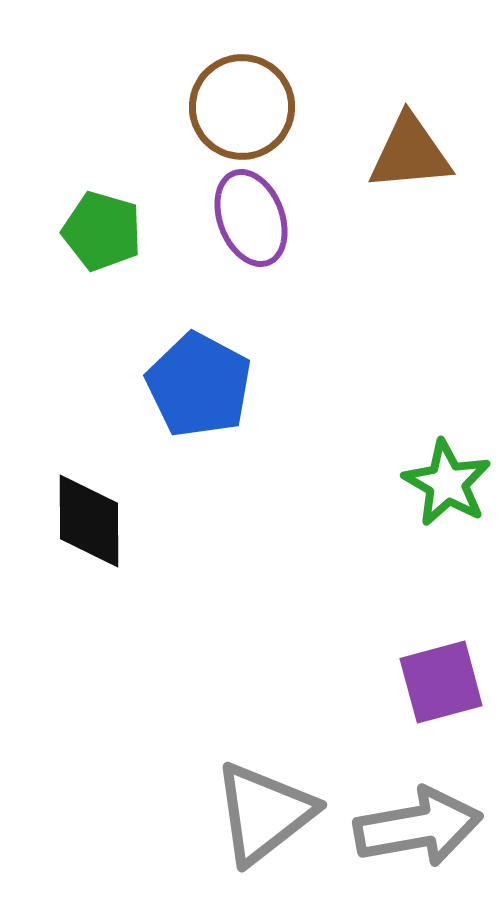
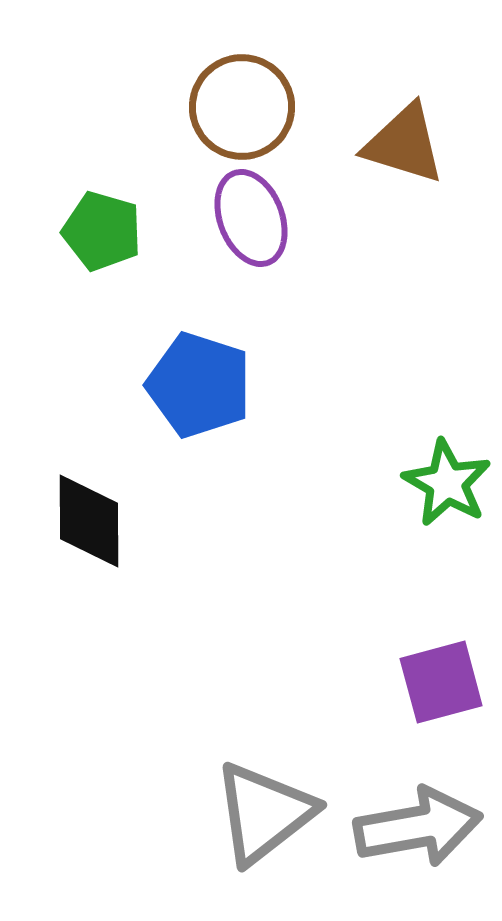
brown triangle: moved 6 px left, 9 px up; rotated 22 degrees clockwise
blue pentagon: rotated 10 degrees counterclockwise
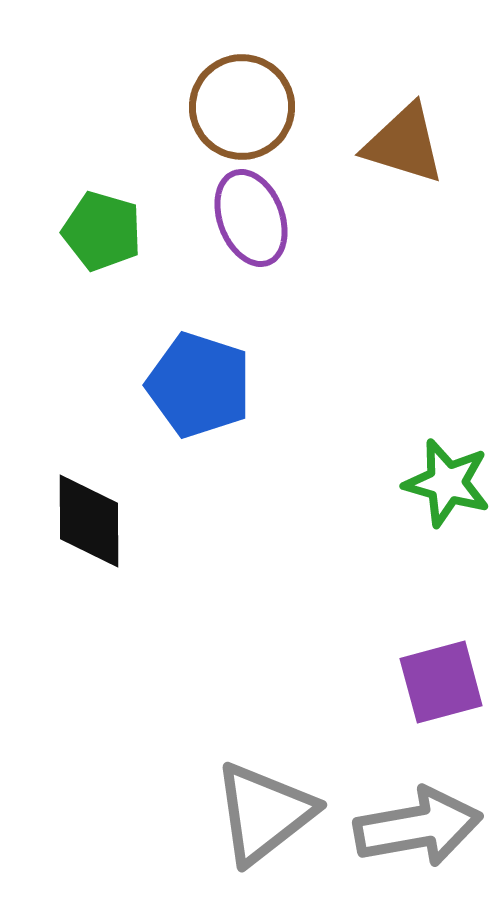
green star: rotated 14 degrees counterclockwise
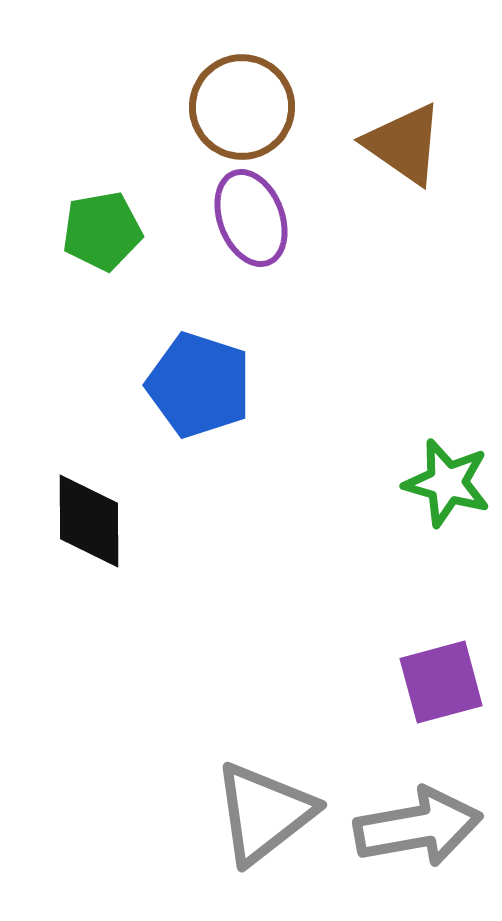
brown triangle: rotated 18 degrees clockwise
green pentagon: rotated 26 degrees counterclockwise
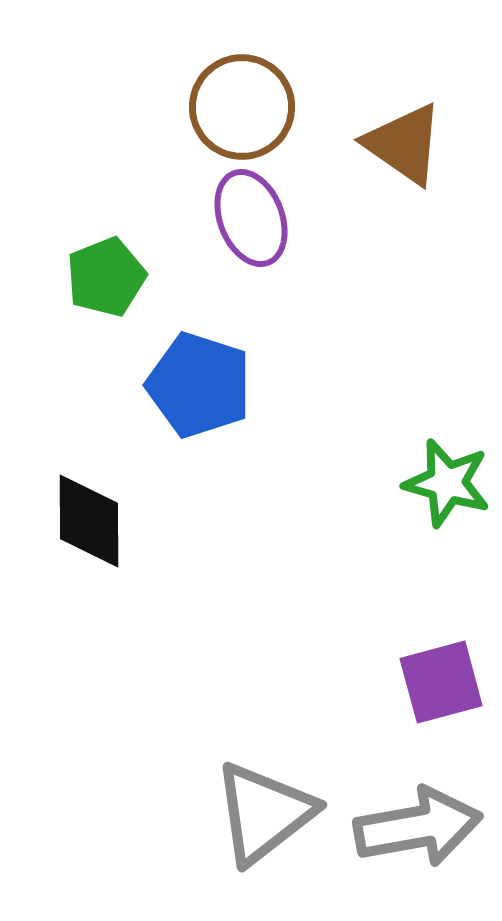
green pentagon: moved 4 px right, 46 px down; rotated 12 degrees counterclockwise
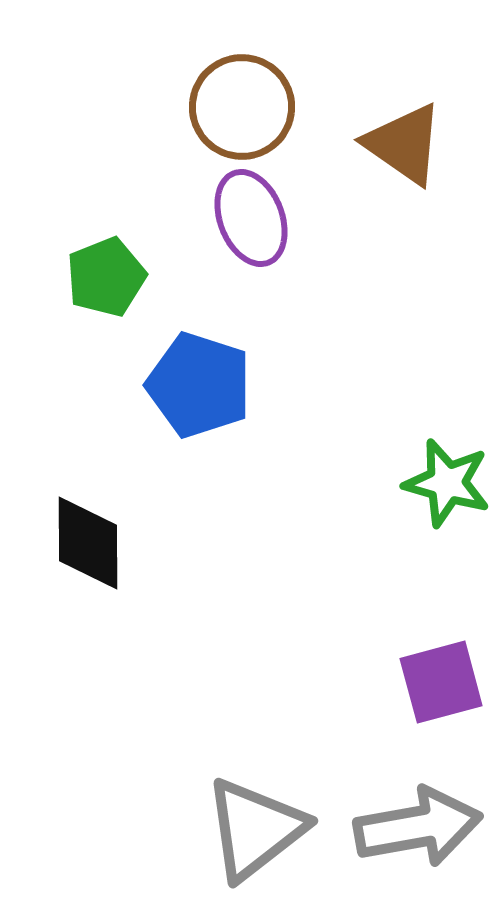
black diamond: moved 1 px left, 22 px down
gray triangle: moved 9 px left, 16 px down
